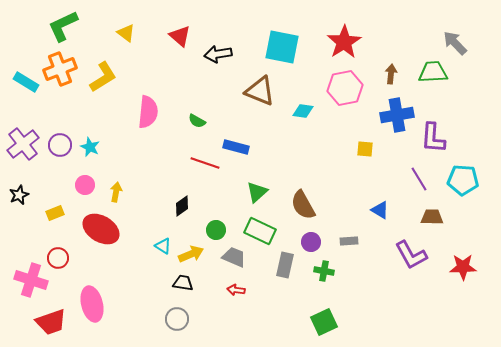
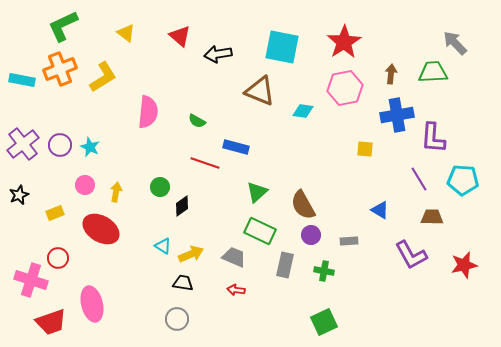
cyan rectangle at (26, 82): moved 4 px left, 2 px up; rotated 20 degrees counterclockwise
green circle at (216, 230): moved 56 px left, 43 px up
purple circle at (311, 242): moved 7 px up
red star at (463, 267): moved 1 px right, 2 px up; rotated 12 degrees counterclockwise
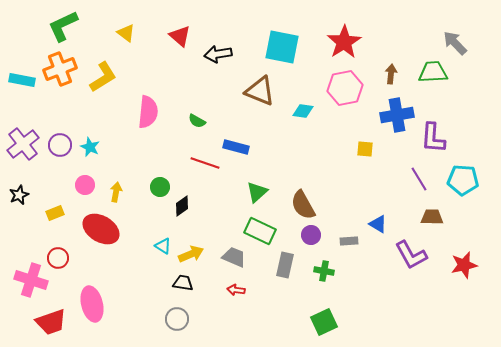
blue triangle at (380, 210): moved 2 px left, 14 px down
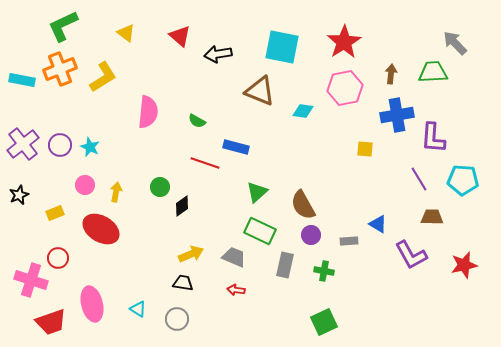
cyan triangle at (163, 246): moved 25 px left, 63 px down
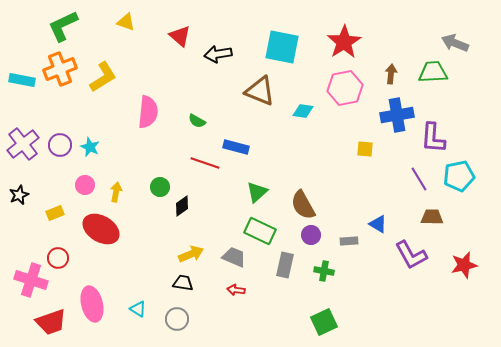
yellow triangle at (126, 33): moved 11 px up; rotated 18 degrees counterclockwise
gray arrow at (455, 43): rotated 24 degrees counterclockwise
cyan pentagon at (463, 180): moved 4 px left, 4 px up; rotated 16 degrees counterclockwise
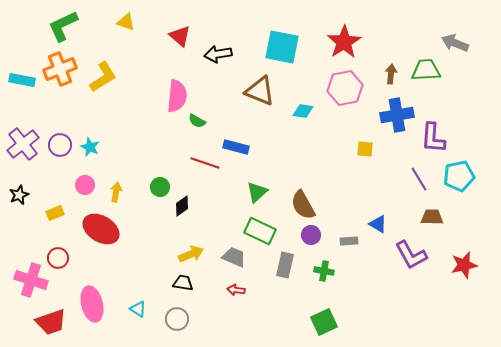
green trapezoid at (433, 72): moved 7 px left, 2 px up
pink semicircle at (148, 112): moved 29 px right, 16 px up
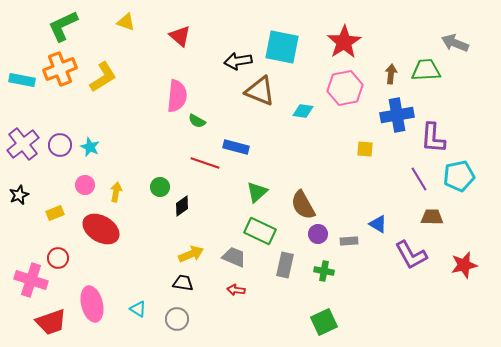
black arrow at (218, 54): moved 20 px right, 7 px down
purple circle at (311, 235): moved 7 px right, 1 px up
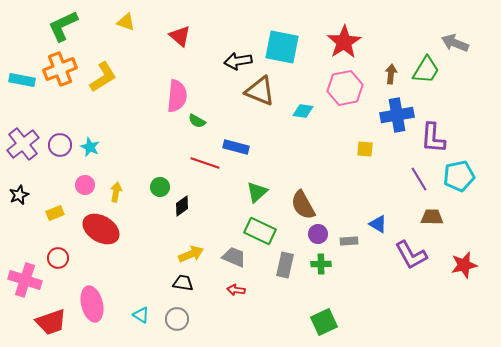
green trapezoid at (426, 70): rotated 124 degrees clockwise
green cross at (324, 271): moved 3 px left, 7 px up; rotated 12 degrees counterclockwise
pink cross at (31, 280): moved 6 px left
cyan triangle at (138, 309): moved 3 px right, 6 px down
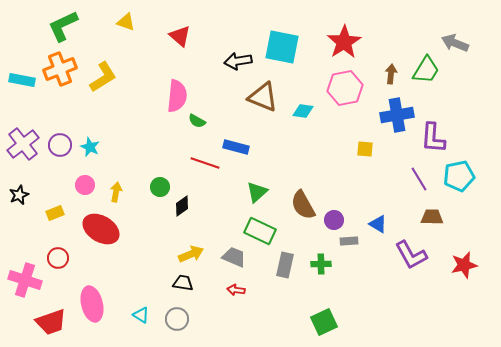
brown triangle at (260, 91): moved 3 px right, 6 px down
purple circle at (318, 234): moved 16 px right, 14 px up
